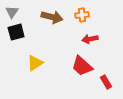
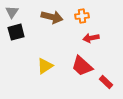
orange cross: moved 1 px down
red arrow: moved 1 px right, 1 px up
yellow triangle: moved 10 px right, 3 px down
red rectangle: rotated 16 degrees counterclockwise
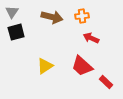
red arrow: rotated 35 degrees clockwise
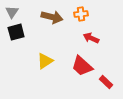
orange cross: moved 1 px left, 2 px up
yellow triangle: moved 5 px up
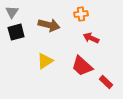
brown arrow: moved 3 px left, 8 px down
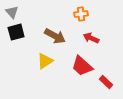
gray triangle: rotated 16 degrees counterclockwise
brown arrow: moved 6 px right, 11 px down; rotated 15 degrees clockwise
